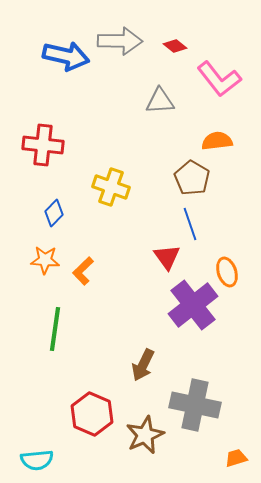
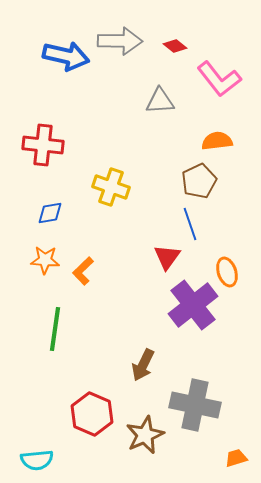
brown pentagon: moved 7 px right, 3 px down; rotated 16 degrees clockwise
blue diamond: moved 4 px left; rotated 36 degrees clockwise
red triangle: rotated 12 degrees clockwise
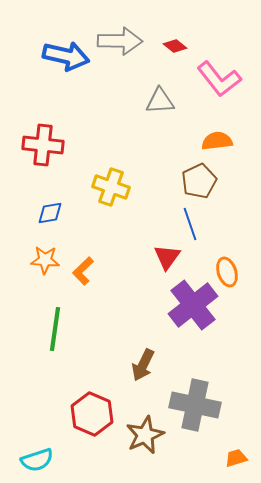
cyan semicircle: rotated 12 degrees counterclockwise
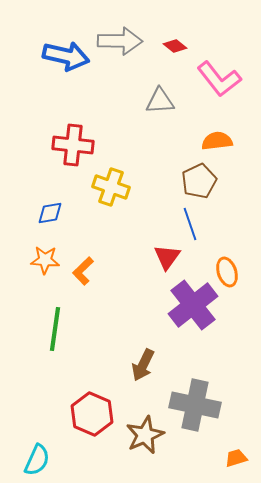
red cross: moved 30 px right
cyan semicircle: rotated 48 degrees counterclockwise
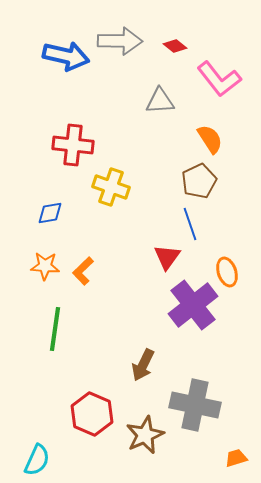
orange semicircle: moved 7 px left, 2 px up; rotated 64 degrees clockwise
orange star: moved 6 px down
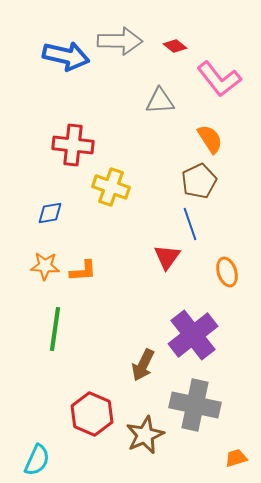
orange L-shape: rotated 140 degrees counterclockwise
purple cross: moved 30 px down
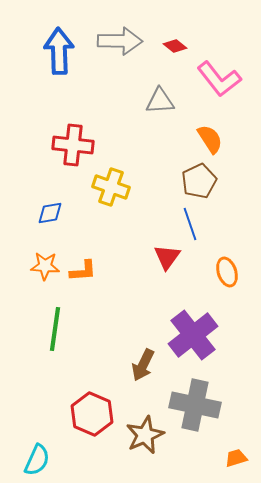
blue arrow: moved 7 px left, 5 px up; rotated 105 degrees counterclockwise
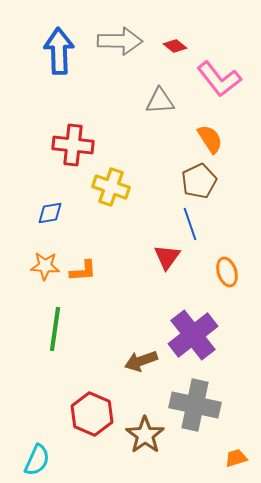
brown arrow: moved 2 px left, 4 px up; rotated 44 degrees clockwise
brown star: rotated 12 degrees counterclockwise
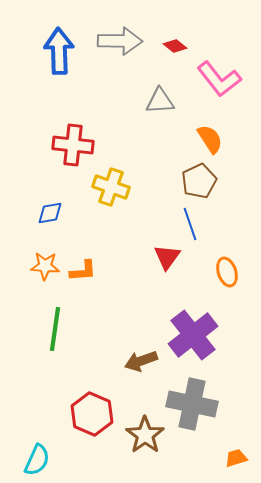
gray cross: moved 3 px left, 1 px up
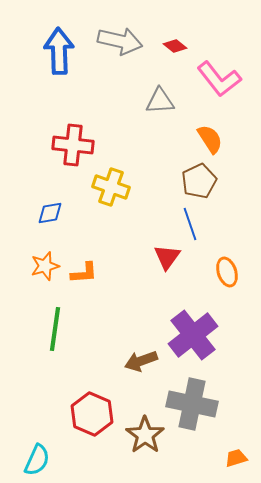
gray arrow: rotated 12 degrees clockwise
orange star: rotated 20 degrees counterclockwise
orange L-shape: moved 1 px right, 2 px down
